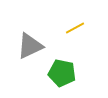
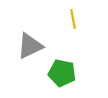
yellow line: moved 2 px left, 9 px up; rotated 72 degrees counterclockwise
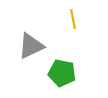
gray triangle: moved 1 px right
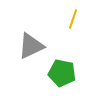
yellow line: rotated 30 degrees clockwise
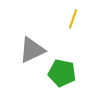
gray triangle: moved 1 px right, 4 px down
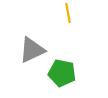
yellow line: moved 5 px left, 6 px up; rotated 30 degrees counterclockwise
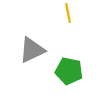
green pentagon: moved 7 px right, 2 px up
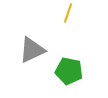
yellow line: rotated 30 degrees clockwise
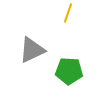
green pentagon: rotated 8 degrees counterclockwise
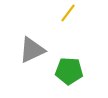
yellow line: rotated 18 degrees clockwise
